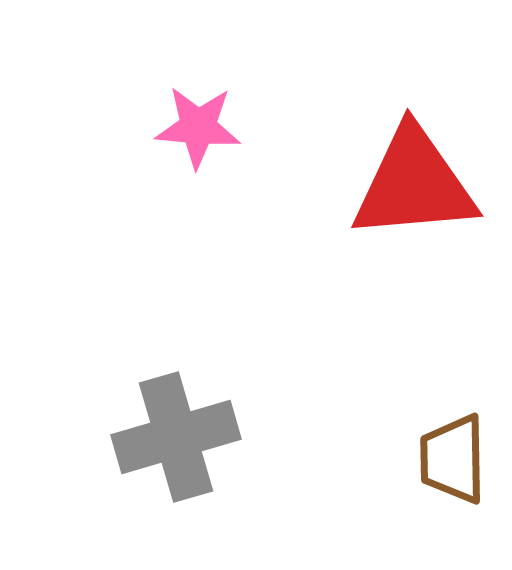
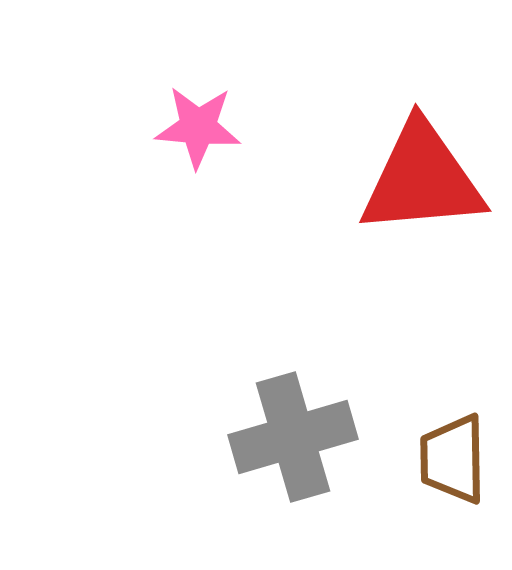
red triangle: moved 8 px right, 5 px up
gray cross: moved 117 px right
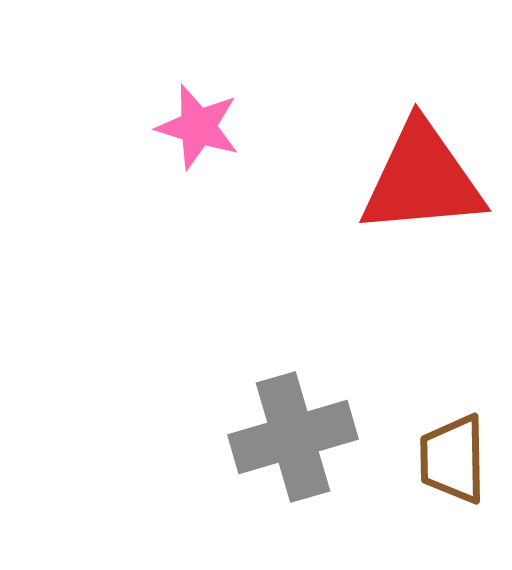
pink star: rotated 12 degrees clockwise
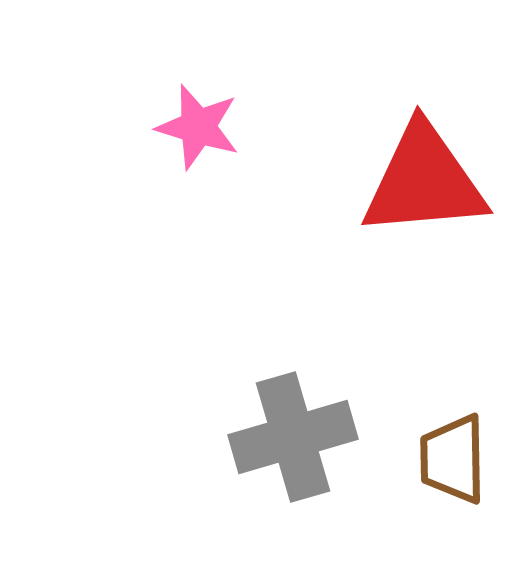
red triangle: moved 2 px right, 2 px down
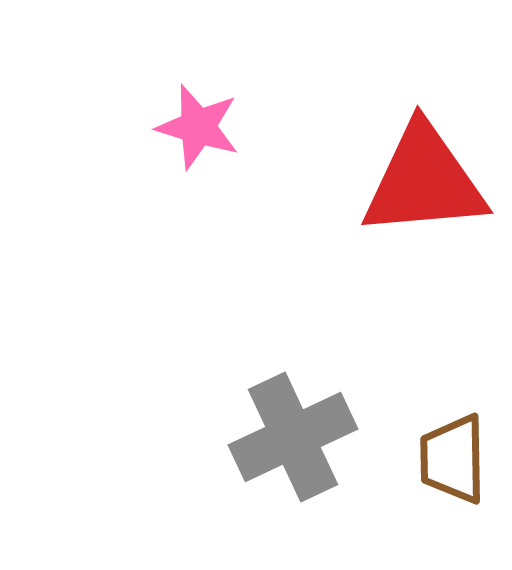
gray cross: rotated 9 degrees counterclockwise
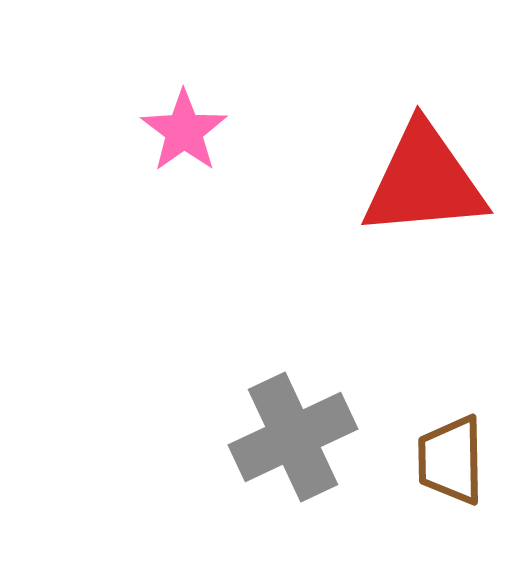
pink star: moved 14 px left, 4 px down; rotated 20 degrees clockwise
brown trapezoid: moved 2 px left, 1 px down
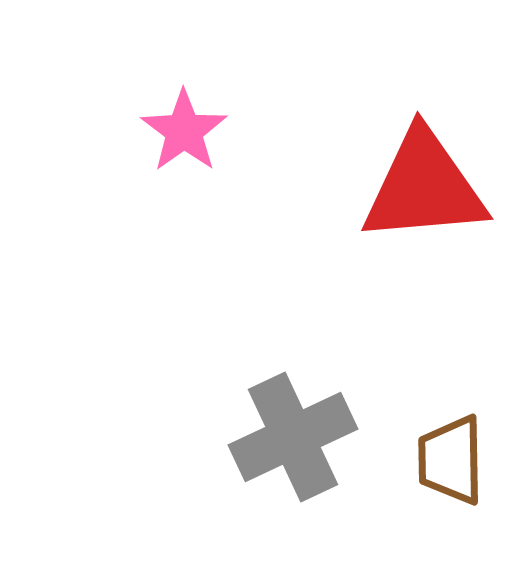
red triangle: moved 6 px down
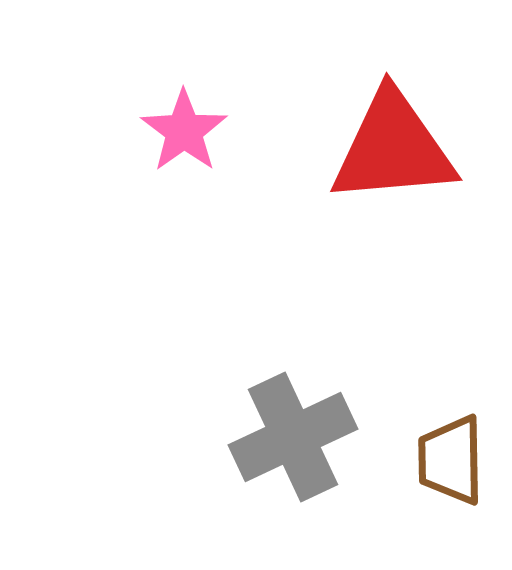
red triangle: moved 31 px left, 39 px up
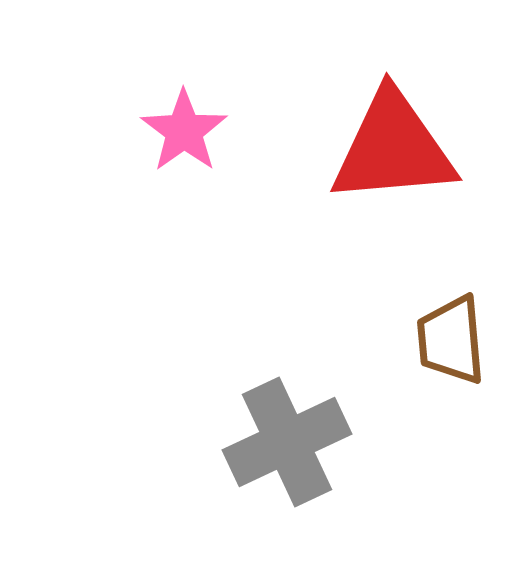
gray cross: moved 6 px left, 5 px down
brown trapezoid: moved 120 px up; rotated 4 degrees counterclockwise
